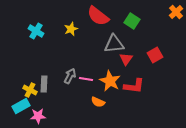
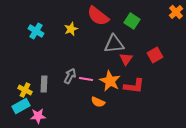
yellow cross: moved 5 px left
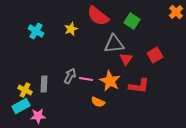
red L-shape: moved 5 px right
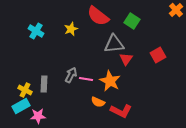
orange cross: moved 2 px up
red square: moved 3 px right
gray arrow: moved 1 px right, 1 px up
red L-shape: moved 18 px left, 25 px down; rotated 20 degrees clockwise
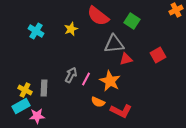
orange cross: rotated 16 degrees clockwise
red triangle: rotated 40 degrees clockwise
pink line: rotated 72 degrees counterclockwise
gray rectangle: moved 4 px down
pink star: moved 1 px left
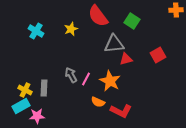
orange cross: rotated 24 degrees clockwise
red semicircle: rotated 15 degrees clockwise
gray arrow: rotated 56 degrees counterclockwise
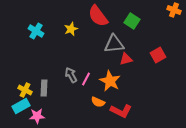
orange cross: moved 2 px left; rotated 24 degrees clockwise
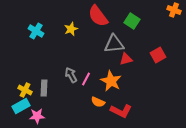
orange star: moved 1 px right
